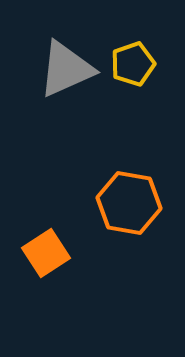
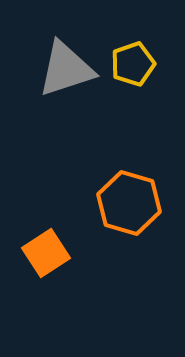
gray triangle: rotated 6 degrees clockwise
orange hexagon: rotated 6 degrees clockwise
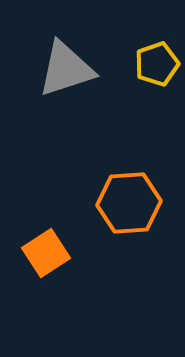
yellow pentagon: moved 24 px right
orange hexagon: rotated 20 degrees counterclockwise
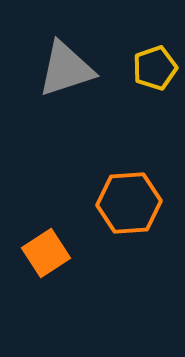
yellow pentagon: moved 2 px left, 4 px down
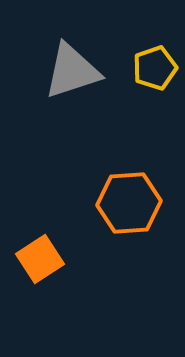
gray triangle: moved 6 px right, 2 px down
orange square: moved 6 px left, 6 px down
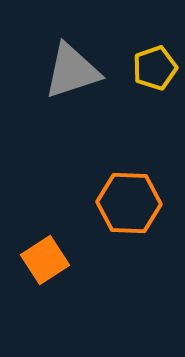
orange hexagon: rotated 6 degrees clockwise
orange square: moved 5 px right, 1 px down
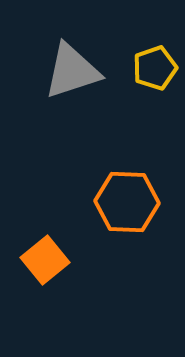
orange hexagon: moved 2 px left, 1 px up
orange square: rotated 6 degrees counterclockwise
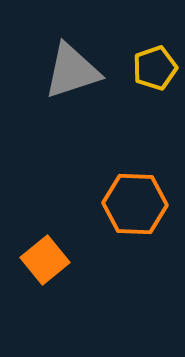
orange hexagon: moved 8 px right, 2 px down
